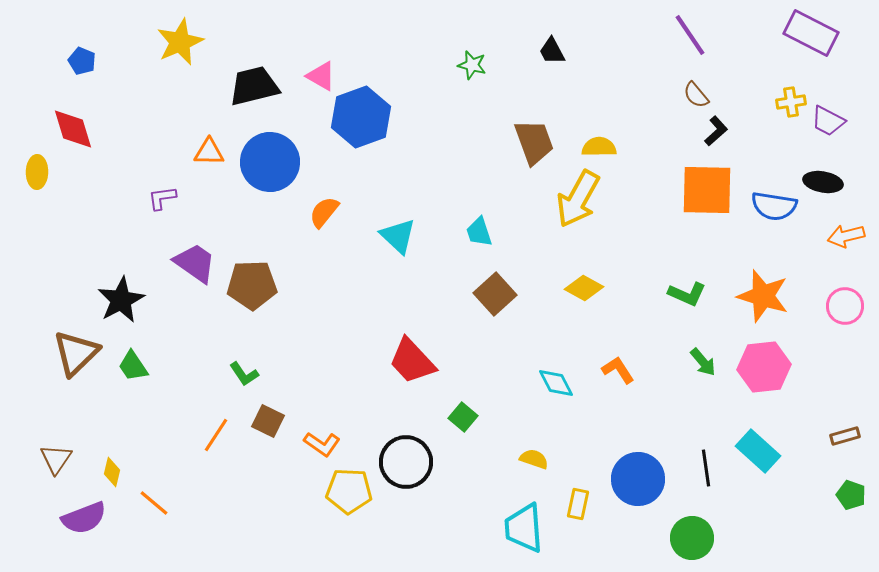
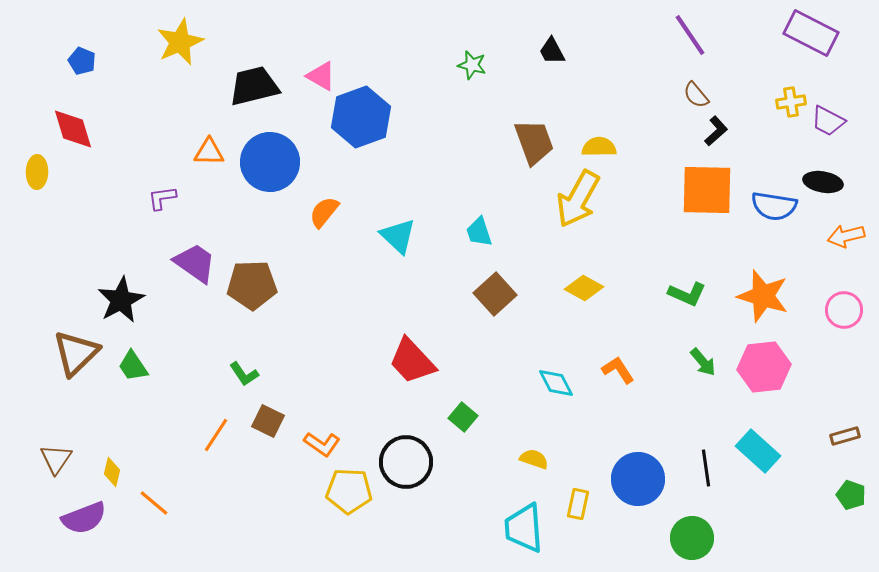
pink circle at (845, 306): moved 1 px left, 4 px down
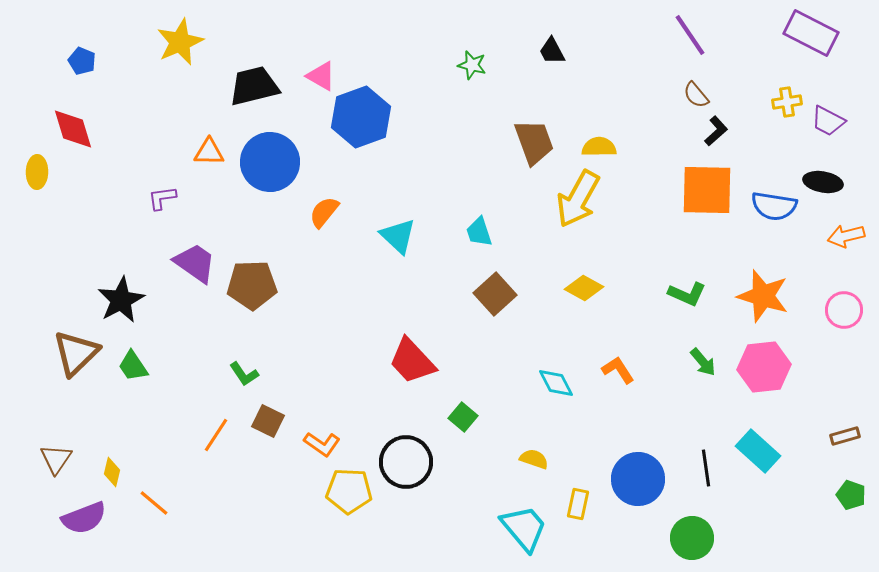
yellow cross at (791, 102): moved 4 px left
cyan trapezoid at (524, 528): rotated 144 degrees clockwise
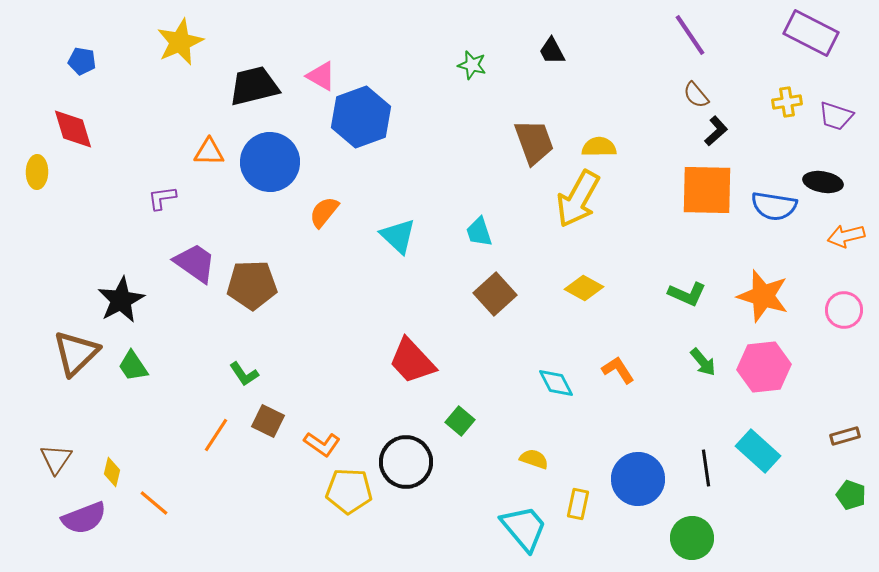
blue pentagon at (82, 61): rotated 12 degrees counterclockwise
purple trapezoid at (828, 121): moved 8 px right, 5 px up; rotated 9 degrees counterclockwise
green square at (463, 417): moved 3 px left, 4 px down
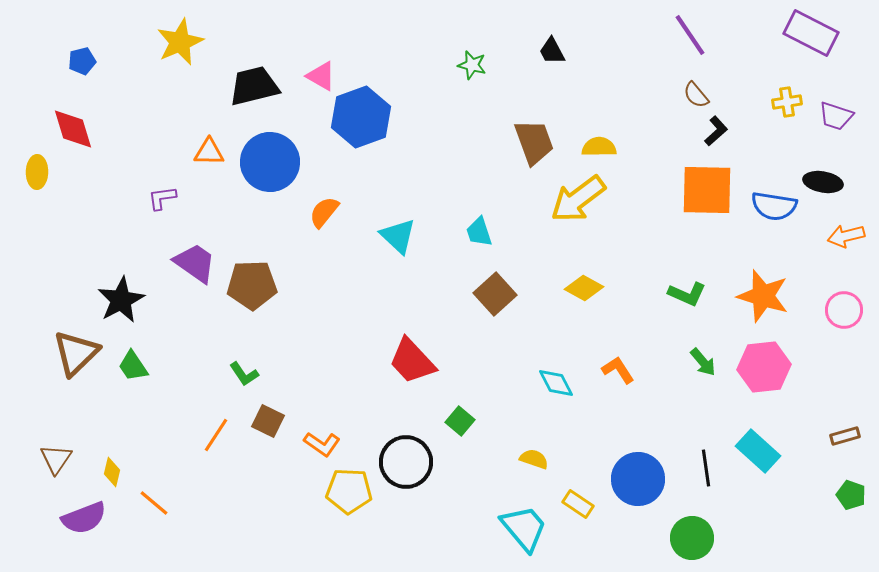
blue pentagon at (82, 61): rotated 24 degrees counterclockwise
yellow arrow at (578, 199): rotated 24 degrees clockwise
yellow rectangle at (578, 504): rotated 68 degrees counterclockwise
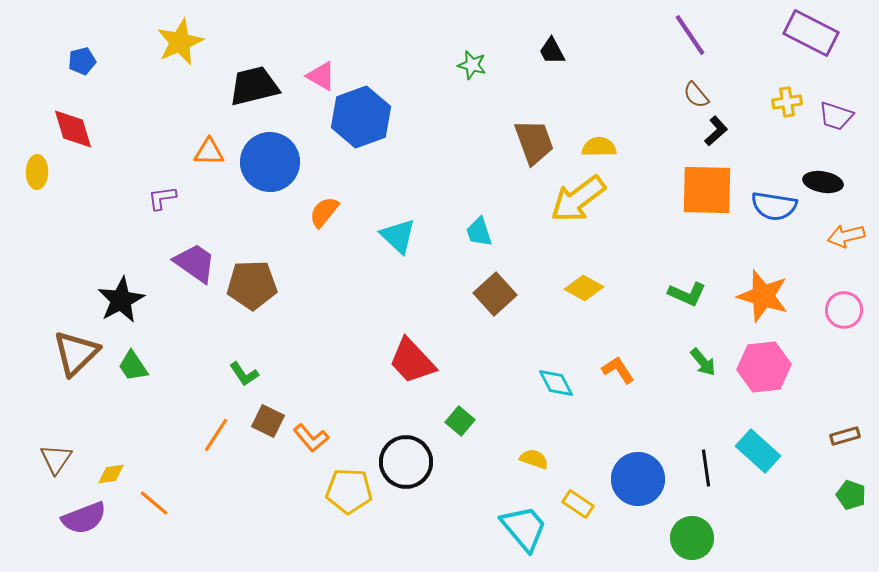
orange L-shape at (322, 444): moved 11 px left, 6 px up; rotated 15 degrees clockwise
yellow diamond at (112, 472): moved 1 px left, 2 px down; rotated 68 degrees clockwise
